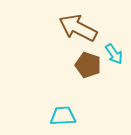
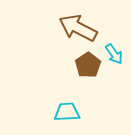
brown pentagon: rotated 20 degrees clockwise
cyan trapezoid: moved 4 px right, 4 px up
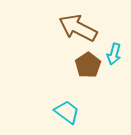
cyan arrow: rotated 50 degrees clockwise
cyan trapezoid: rotated 40 degrees clockwise
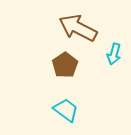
brown pentagon: moved 23 px left
cyan trapezoid: moved 1 px left, 2 px up
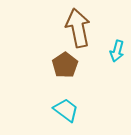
brown arrow: rotated 51 degrees clockwise
cyan arrow: moved 3 px right, 3 px up
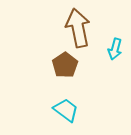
cyan arrow: moved 2 px left, 2 px up
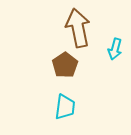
cyan trapezoid: moved 1 px left, 3 px up; rotated 60 degrees clockwise
